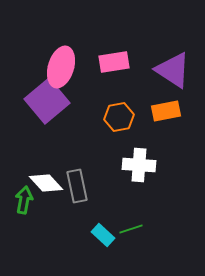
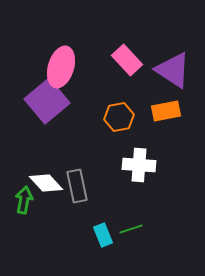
pink rectangle: moved 13 px right, 2 px up; rotated 56 degrees clockwise
cyan rectangle: rotated 25 degrees clockwise
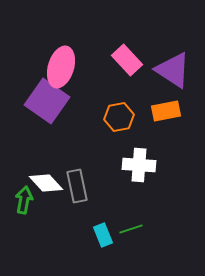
purple square: rotated 15 degrees counterclockwise
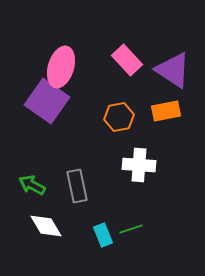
white diamond: moved 43 px down; rotated 12 degrees clockwise
green arrow: moved 8 px right, 15 px up; rotated 72 degrees counterclockwise
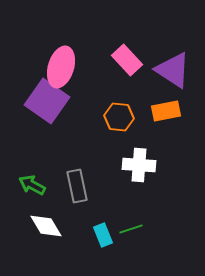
orange hexagon: rotated 16 degrees clockwise
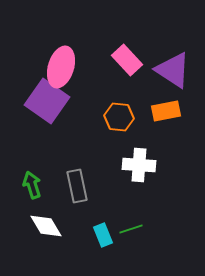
green arrow: rotated 44 degrees clockwise
